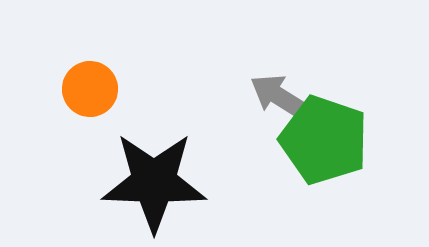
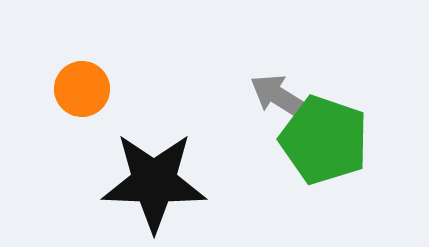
orange circle: moved 8 px left
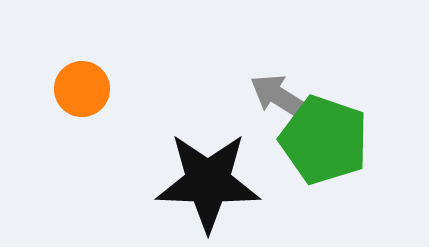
black star: moved 54 px right
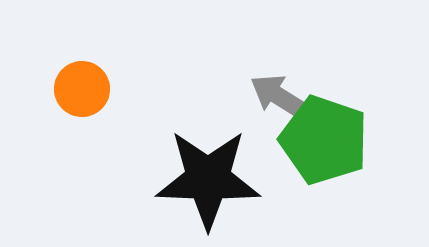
black star: moved 3 px up
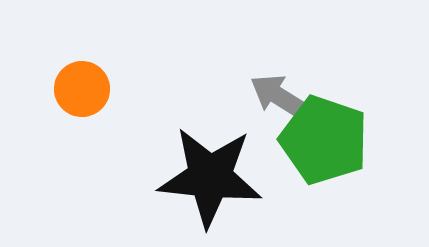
black star: moved 2 px right, 2 px up; rotated 4 degrees clockwise
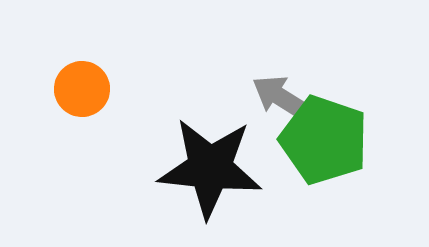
gray arrow: moved 2 px right, 1 px down
black star: moved 9 px up
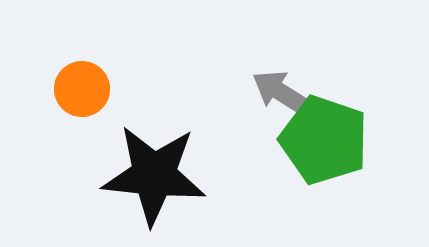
gray arrow: moved 5 px up
black star: moved 56 px left, 7 px down
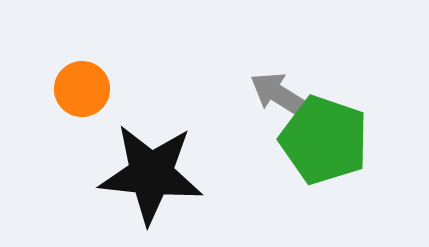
gray arrow: moved 2 px left, 2 px down
black star: moved 3 px left, 1 px up
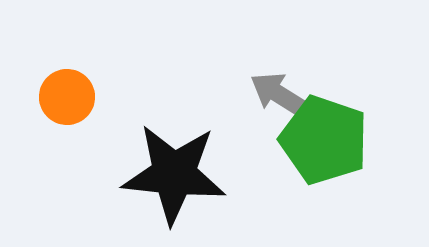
orange circle: moved 15 px left, 8 px down
black star: moved 23 px right
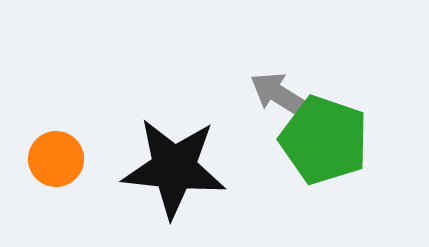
orange circle: moved 11 px left, 62 px down
black star: moved 6 px up
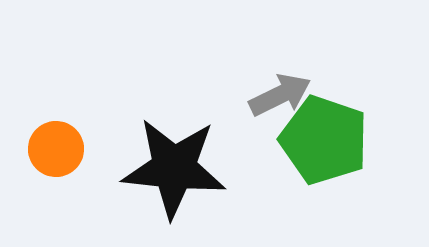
gray arrow: rotated 122 degrees clockwise
orange circle: moved 10 px up
